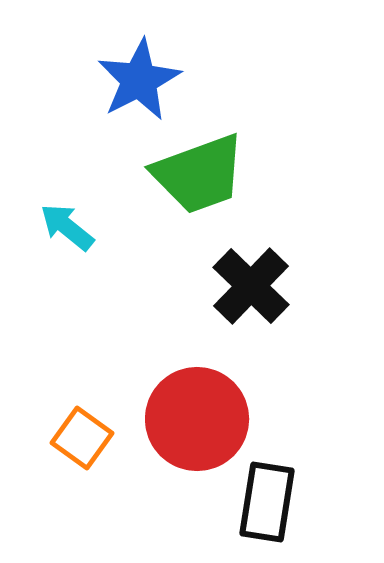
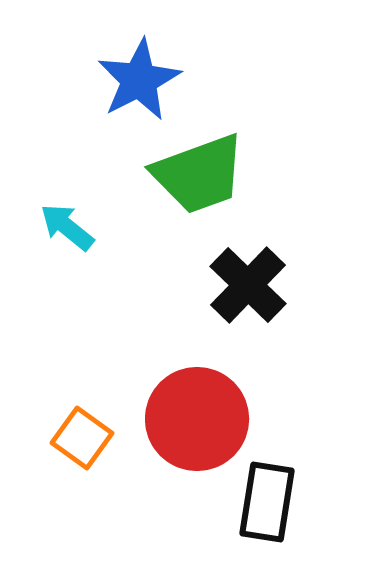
black cross: moved 3 px left, 1 px up
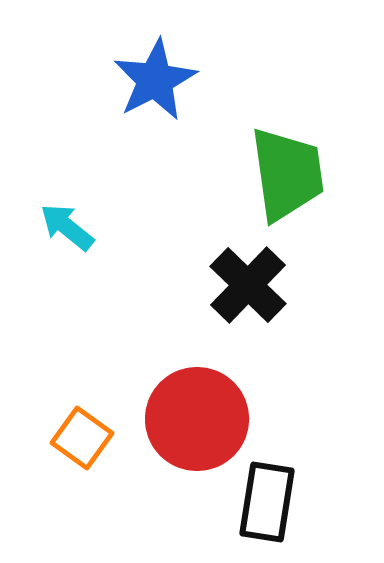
blue star: moved 16 px right
green trapezoid: moved 88 px right; rotated 78 degrees counterclockwise
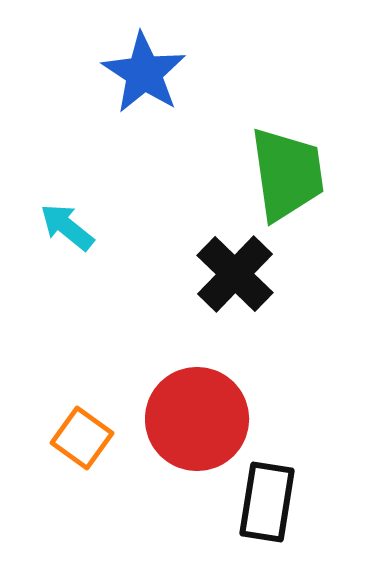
blue star: moved 11 px left, 7 px up; rotated 12 degrees counterclockwise
black cross: moved 13 px left, 11 px up
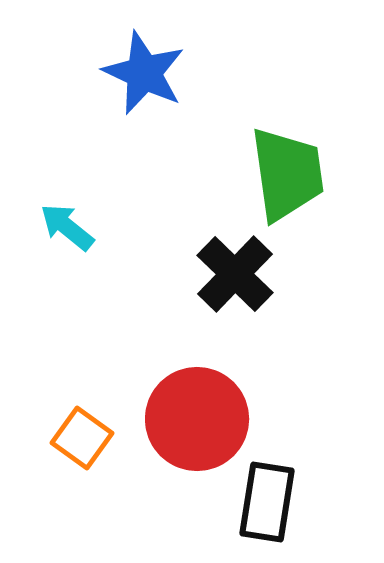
blue star: rotated 8 degrees counterclockwise
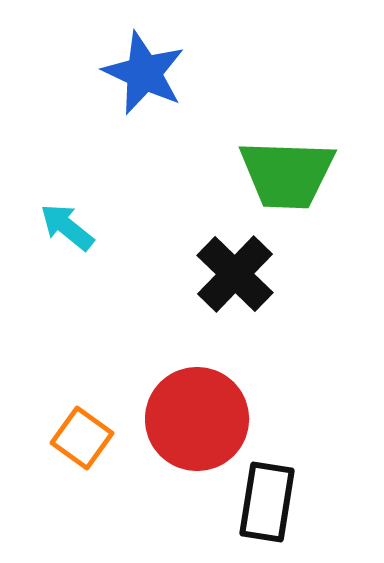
green trapezoid: rotated 100 degrees clockwise
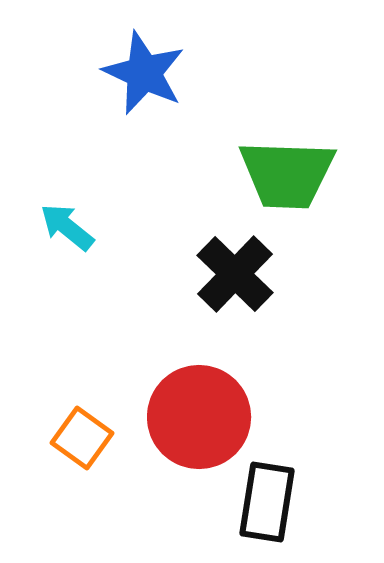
red circle: moved 2 px right, 2 px up
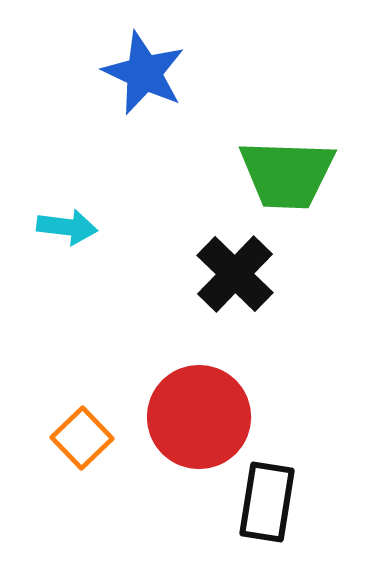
cyan arrow: rotated 148 degrees clockwise
orange square: rotated 10 degrees clockwise
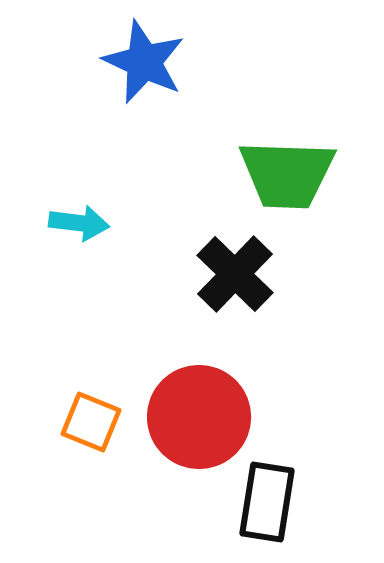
blue star: moved 11 px up
cyan arrow: moved 12 px right, 4 px up
orange square: moved 9 px right, 16 px up; rotated 24 degrees counterclockwise
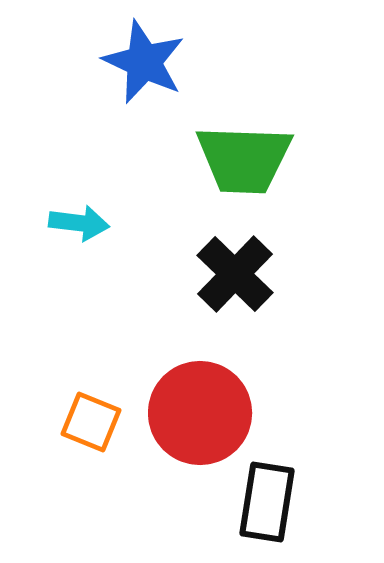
green trapezoid: moved 43 px left, 15 px up
red circle: moved 1 px right, 4 px up
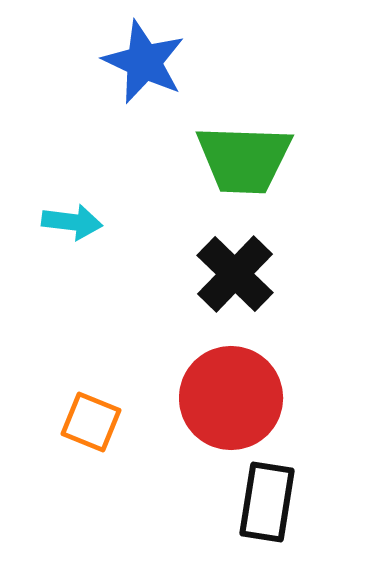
cyan arrow: moved 7 px left, 1 px up
red circle: moved 31 px right, 15 px up
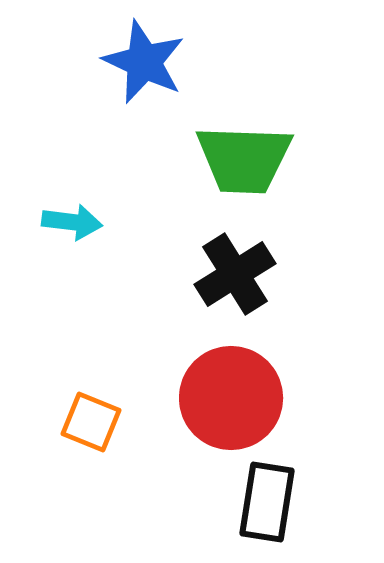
black cross: rotated 14 degrees clockwise
